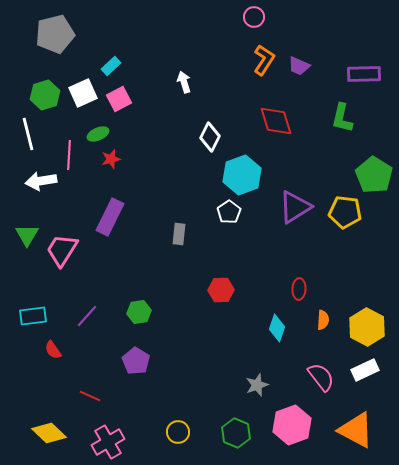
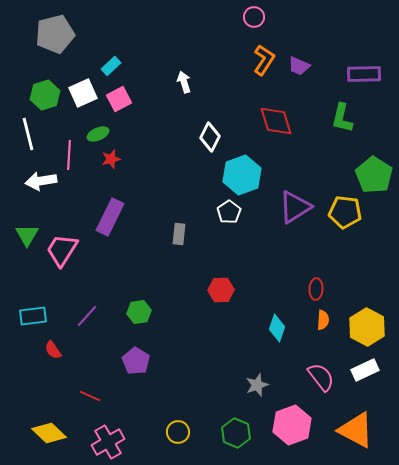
red ellipse at (299, 289): moved 17 px right
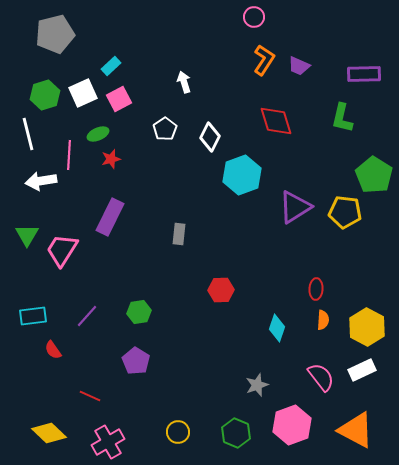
white pentagon at (229, 212): moved 64 px left, 83 px up
white rectangle at (365, 370): moved 3 px left
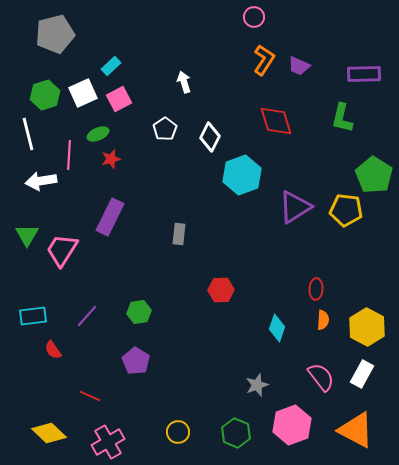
yellow pentagon at (345, 212): moved 1 px right, 2 px up
white rectangle at (362, 370): moved 4 px down; rotated 36 degrees counterclockwise
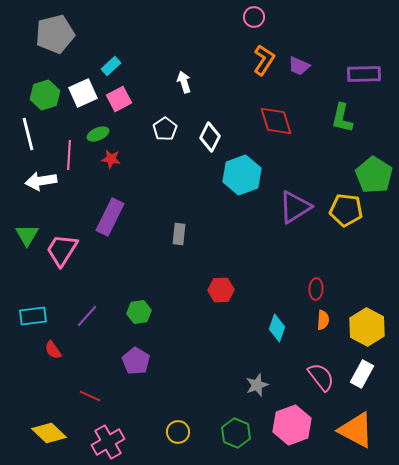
red star at (111, 159): rotated 24 degrees clockwise
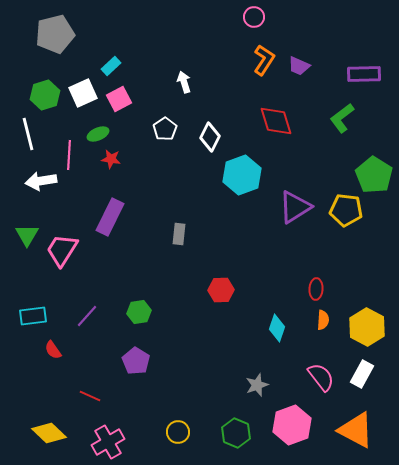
green L-shape at (342, 118): rotated 40 degrees clockwise
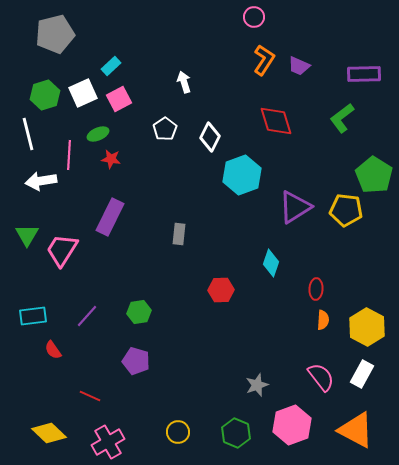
cyan diamond at (277, 328): moved 6 px left, 65 px up
purple pentagon at (136, 361): rotated 16 degrees counterclockwise
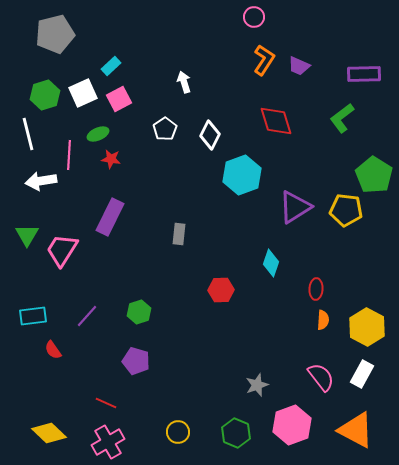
white diamond at (210, 137): moved 2 px up
green hexagon at (139, 312): rotated 10 degrees counterclockwise
red line at (90, 396): moved 16 px right, 7 px down
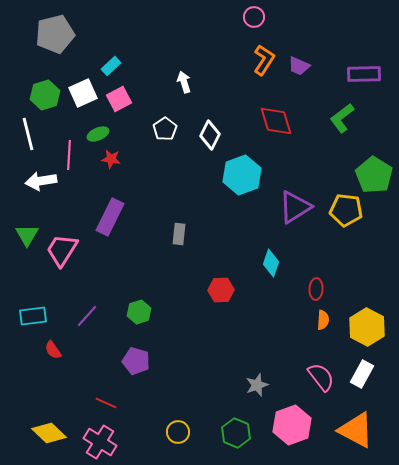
pink cross at (108, 442): moved 8 px left; rotated 28 degrees counterclockwise
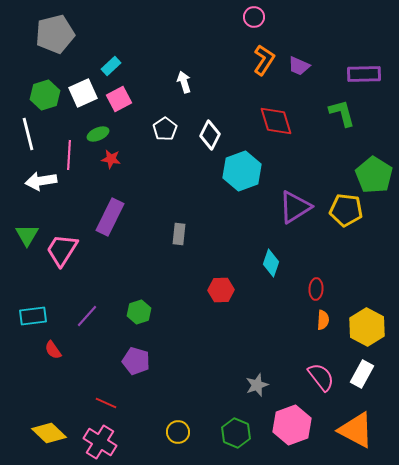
green L-shape at (342, 118): moved 5 px up; rotated 112 degrees clockwise
cyan hexagon at (242, 175): moved 4 px up
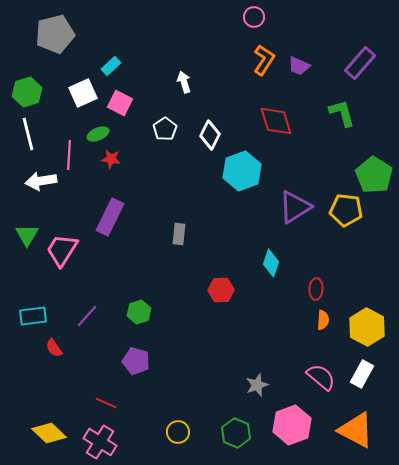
purple rectangle at (364, 74): moved 4 px left, 11 px up; rotated 48 degrees counterclockwise
green hexagon at (45, 95): moved 18 px left, 3 px up
pink square at (119, 99): moved 1 px right, 4 px down; rotated 35 degrees counterclockwise
red semicircle at (53, 350): moved 1 px right, 2 px up
pink semicircle at (321, 377): rotated 12 degrees counterclockwise
